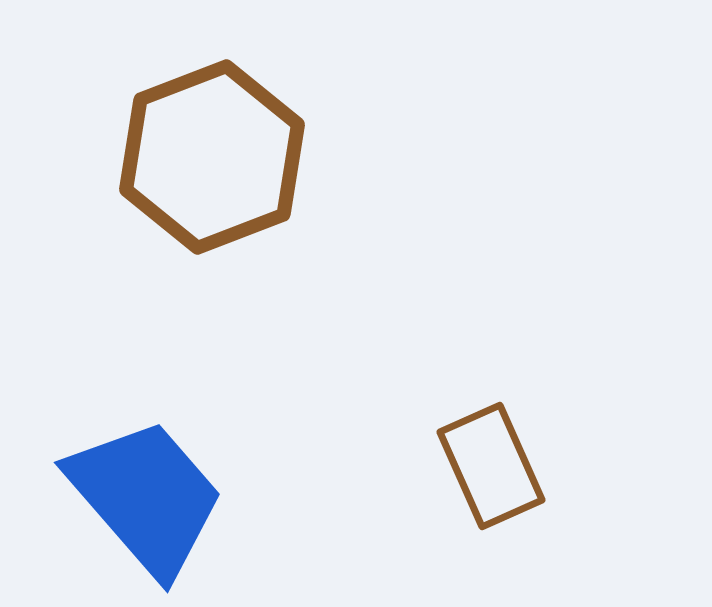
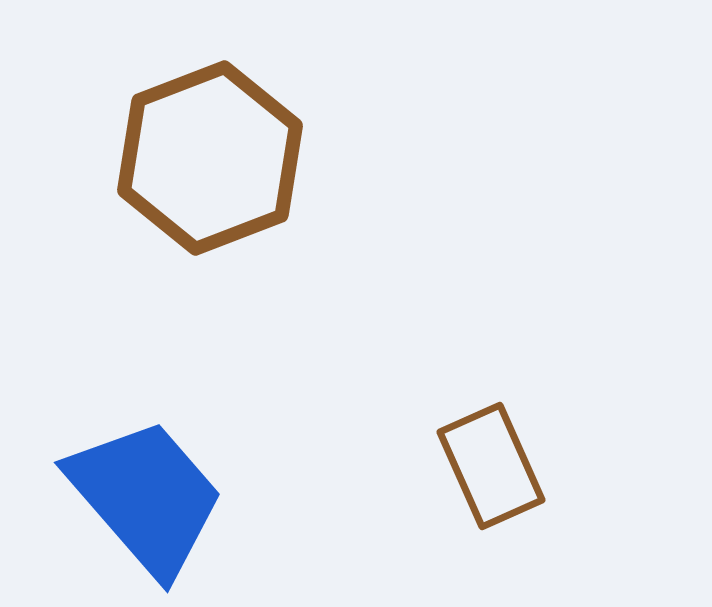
brown hexagon: moved 2 px left, 1 px down
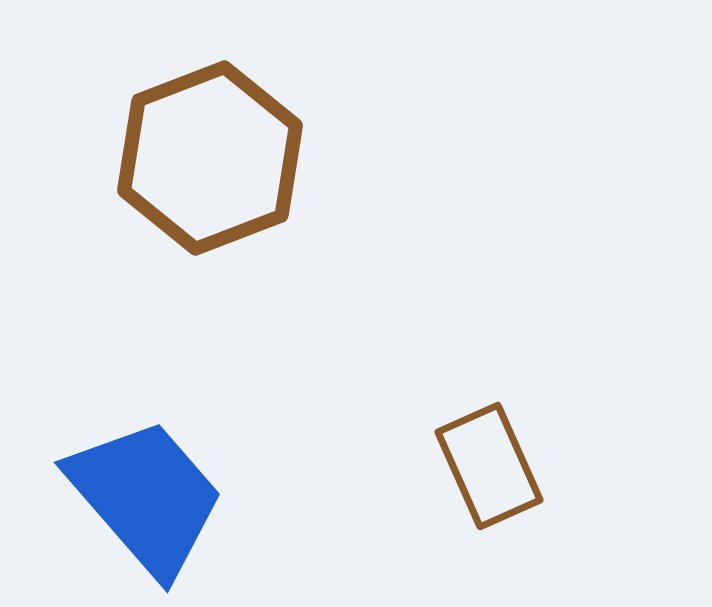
brown rectangle: moved 2 px left
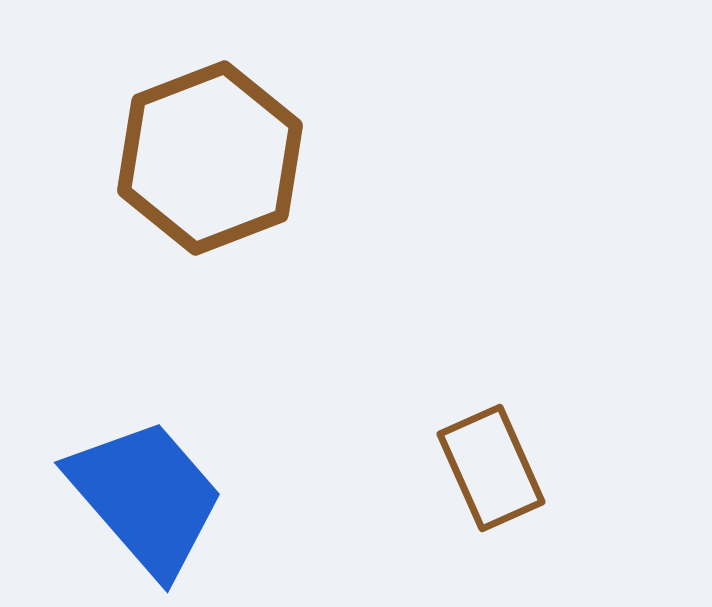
brown rectangle: moved 2 px right, 2 px down
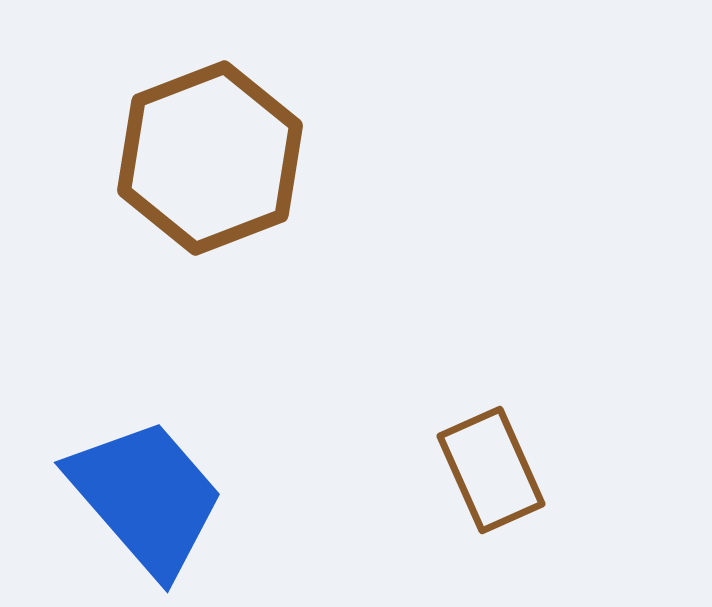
brown rectangle: moved 2 px down
